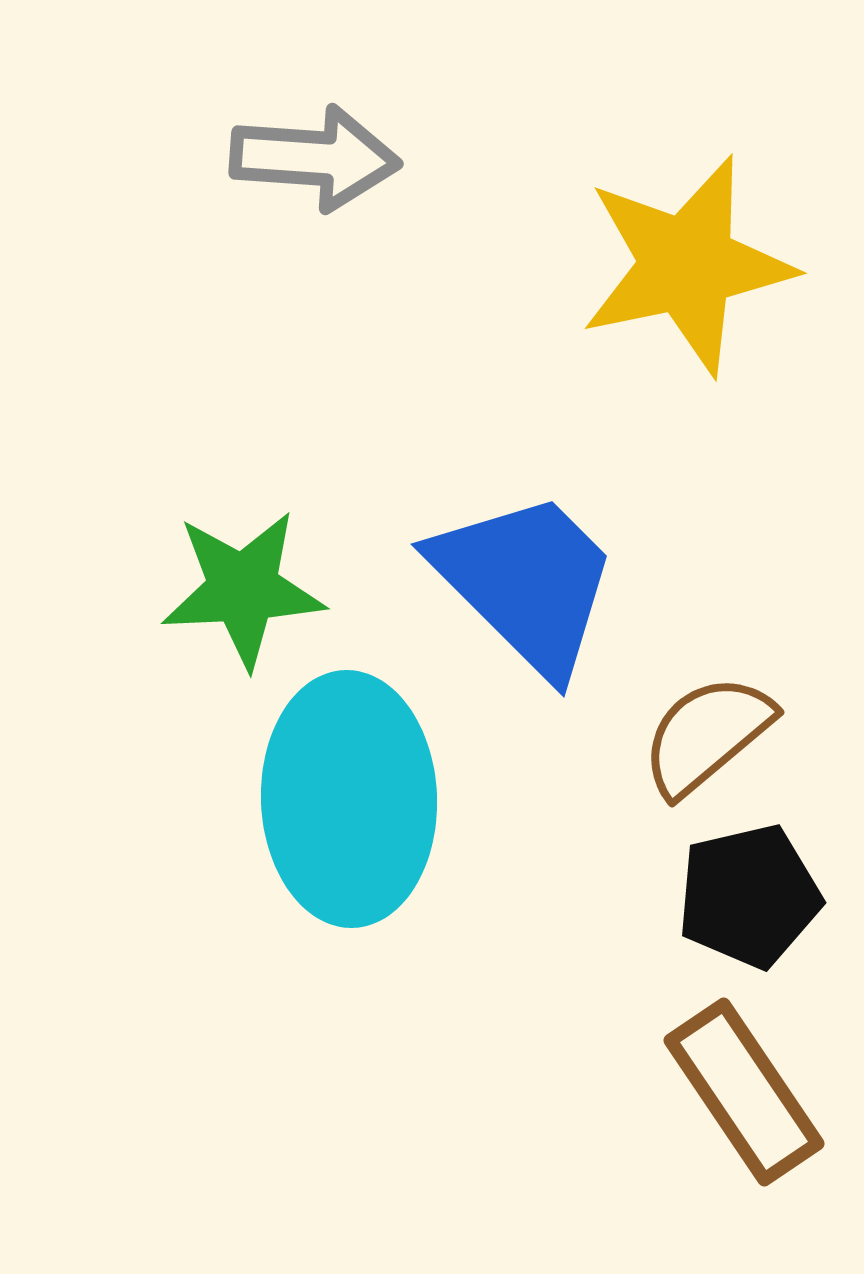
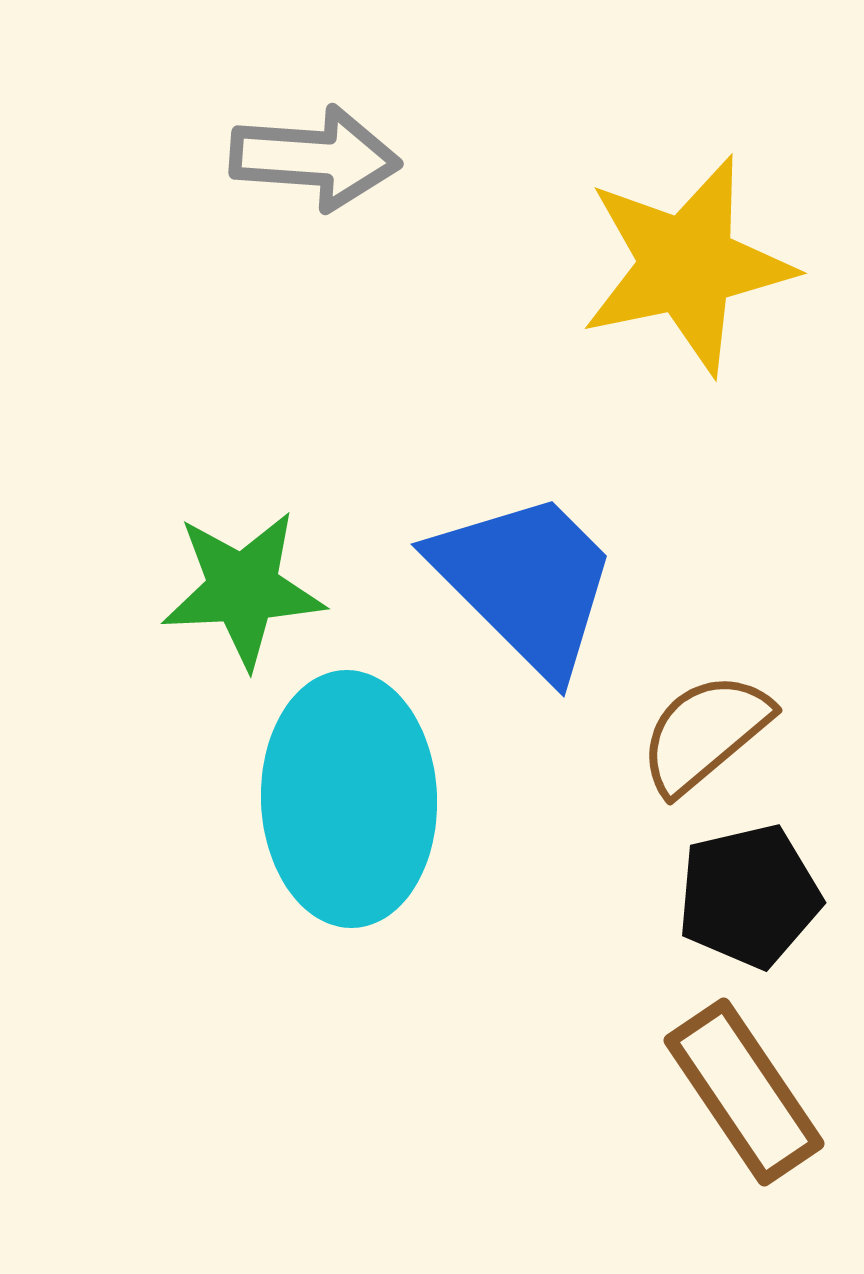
brown semicircle: moved 2 px left, 2 px up
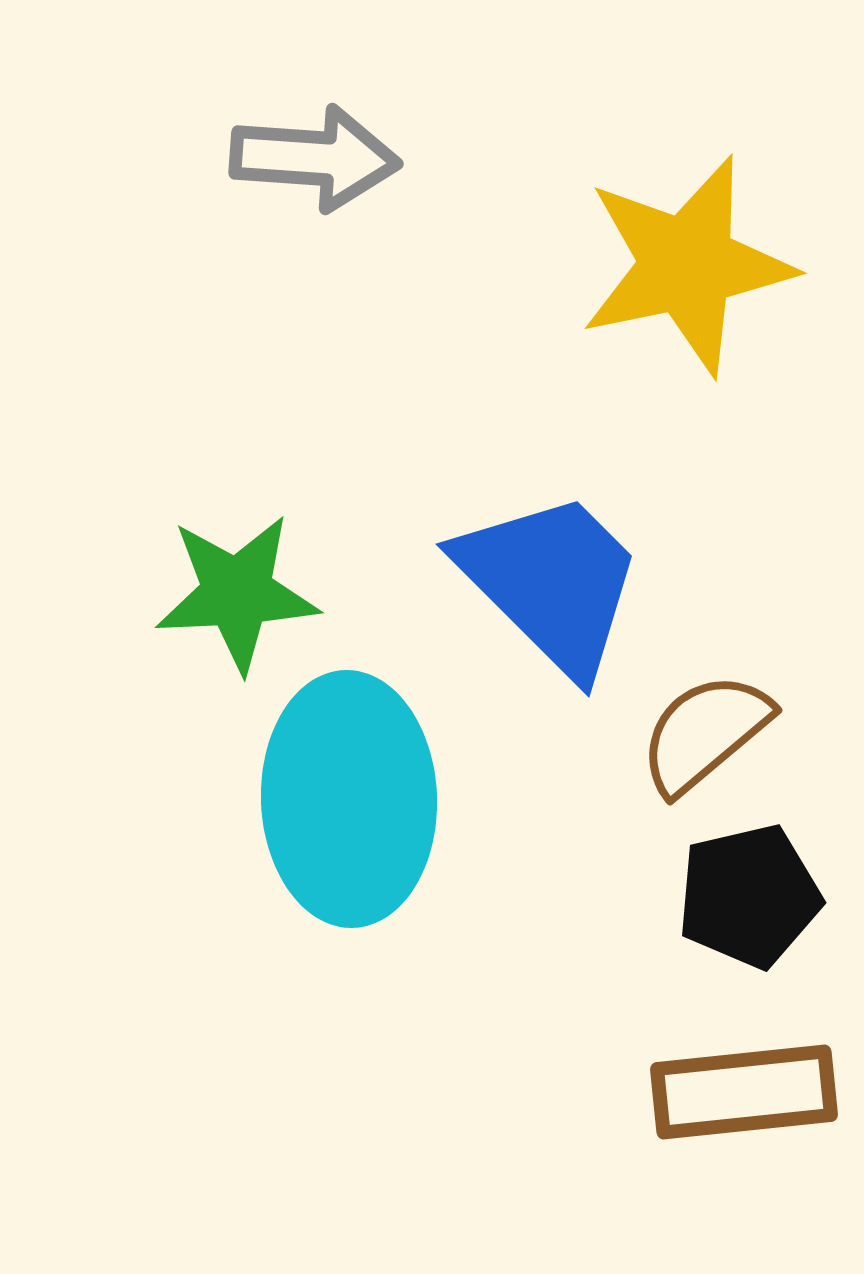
blue trapezoid: moved 25 px right
green star: moved 6 px left, 4 px down
brown rectangle: rotated 62 degrees counterclockwise
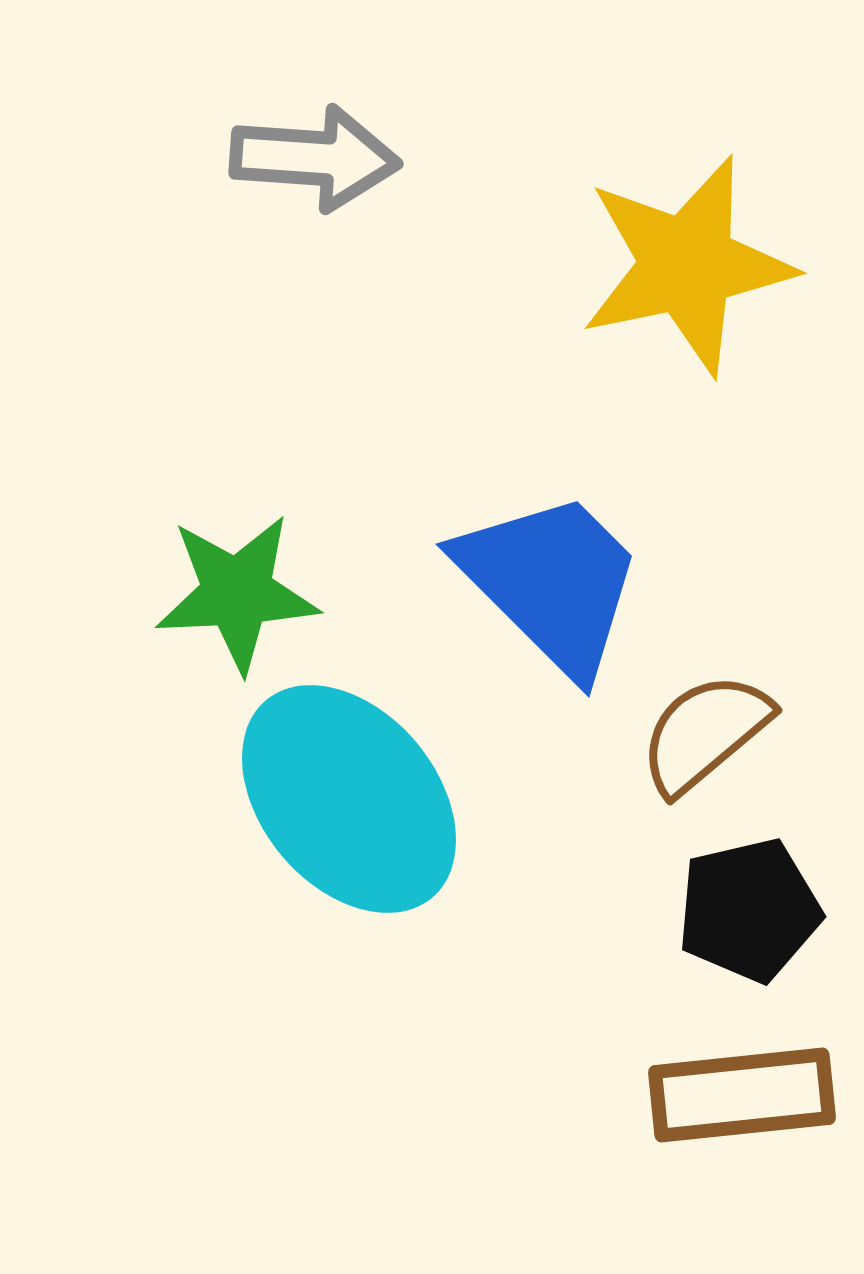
cyan ellipse: rotated 38 degrees counterclockwise
black pentagon: moved 14 px down
brown rectangle: moved 2 px left, 3 px down
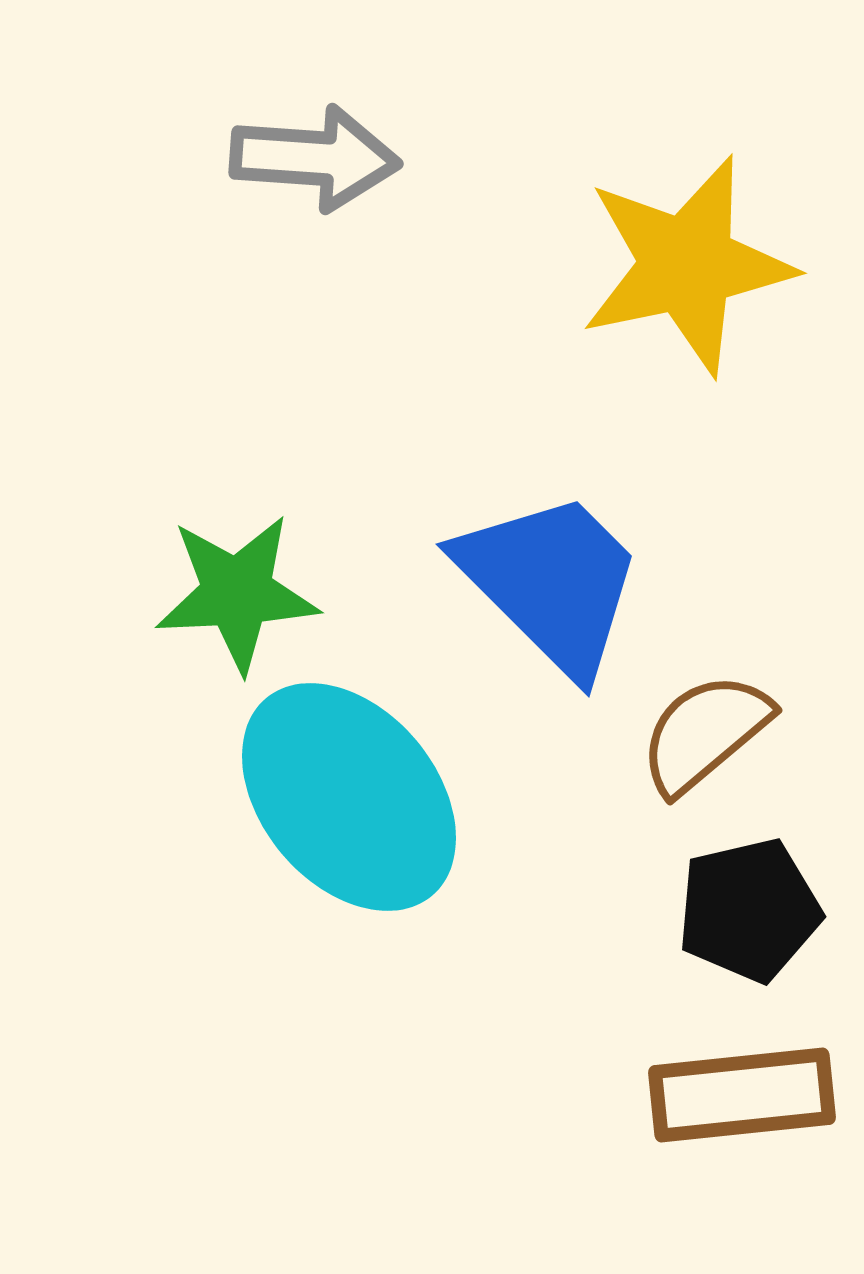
cyan ellipse: moved 2 px up
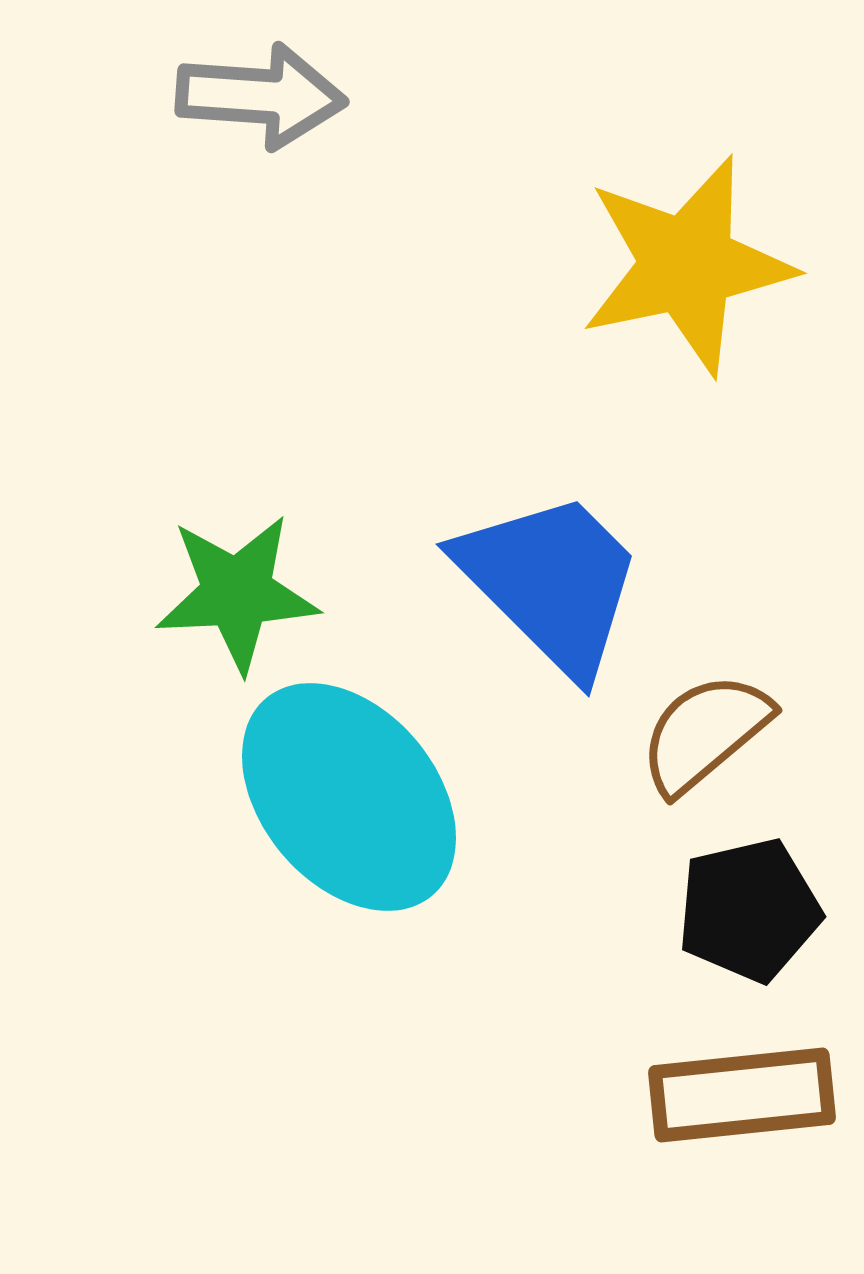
gray arrow: moved 54 px left, 62 px up
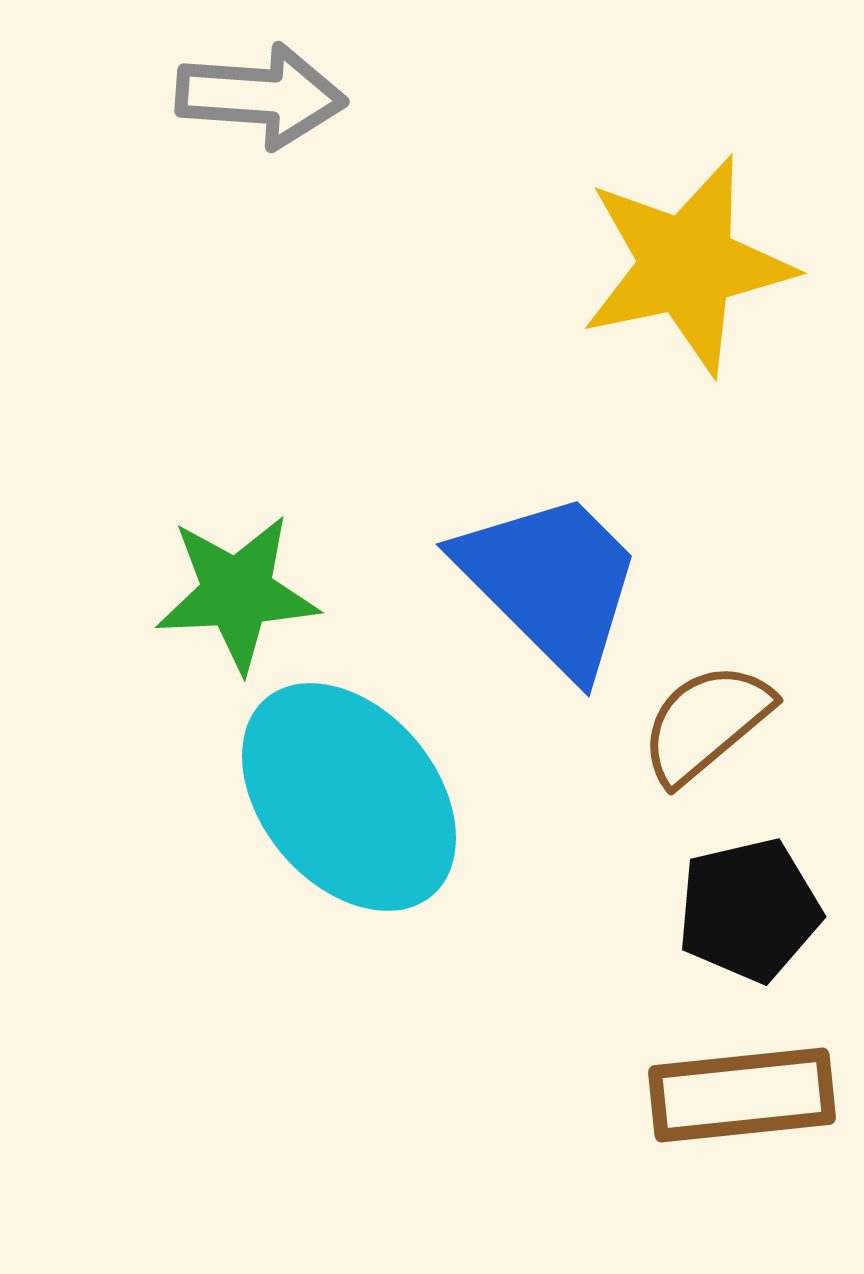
brown semicircle: moved 1 px right, 10 px up
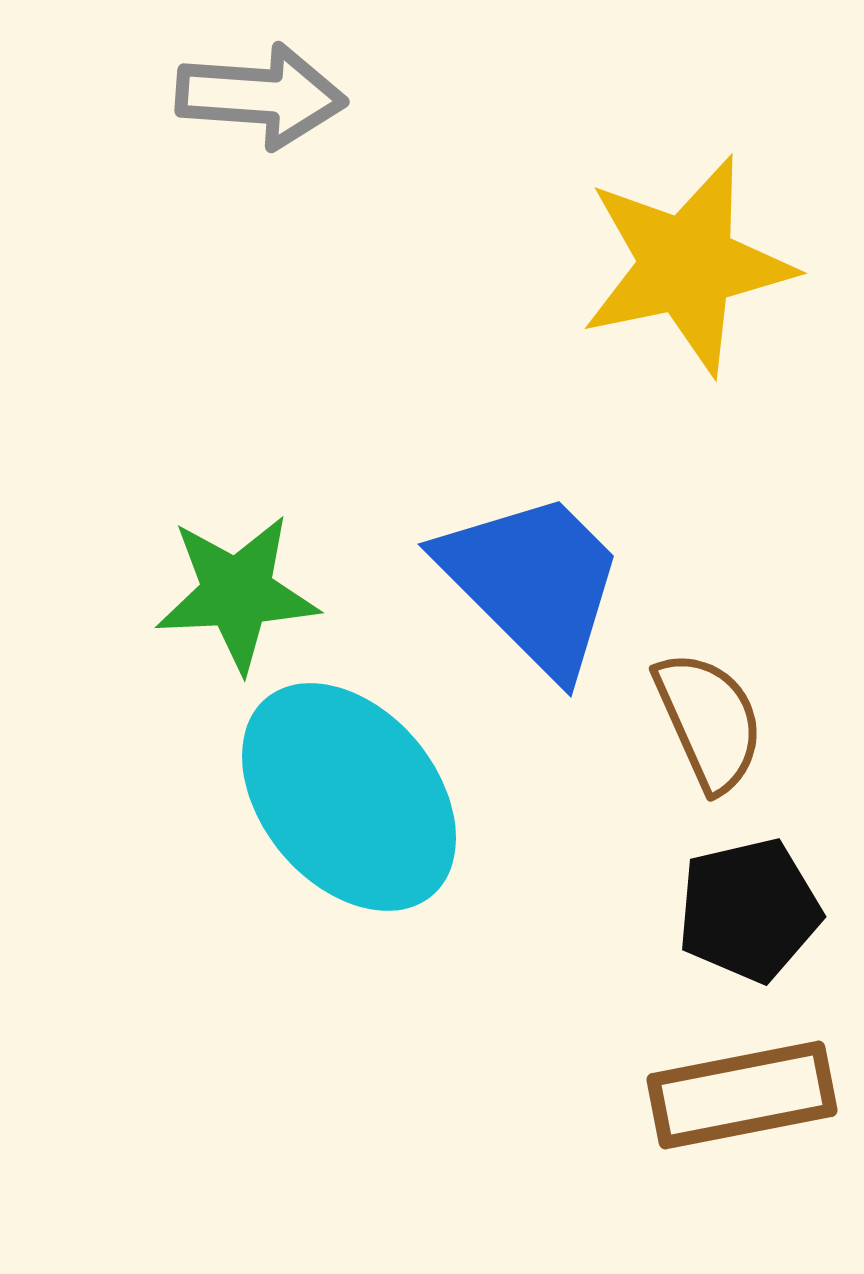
blue trapezoid: moved 18 px left
brown semicircle: moved 3 px right, 2 px up; rotated 106 degrees clockwise
brown rectangle: rotated 5 degrees counterclockwise
